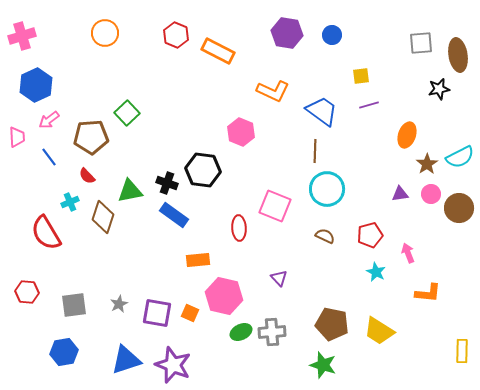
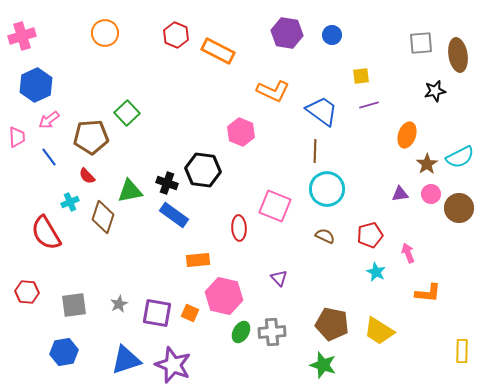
black star at (439, 89): moved 4 px left, 2 px down
green ellipse at (241, 332): rotated 35 degrees counterclockwise
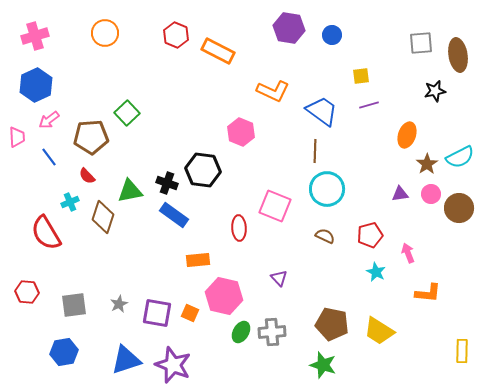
purple hexagon at (287, 33): moved 2 px right, 5 px up
pink cross at (22, 36): moved 13 px right
